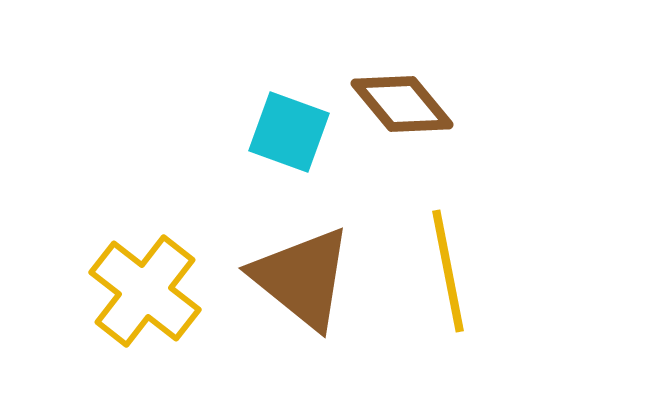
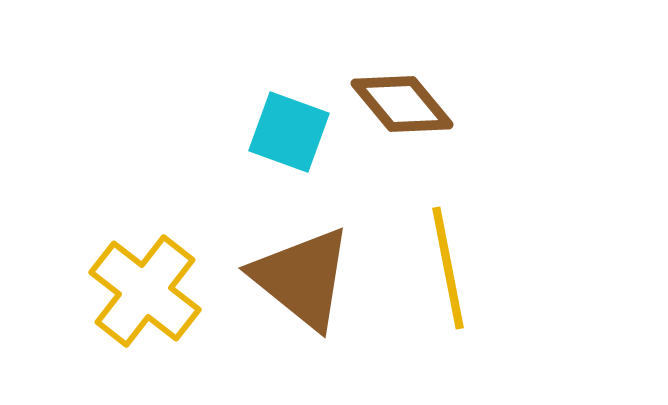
yellow line: moved 3 px up
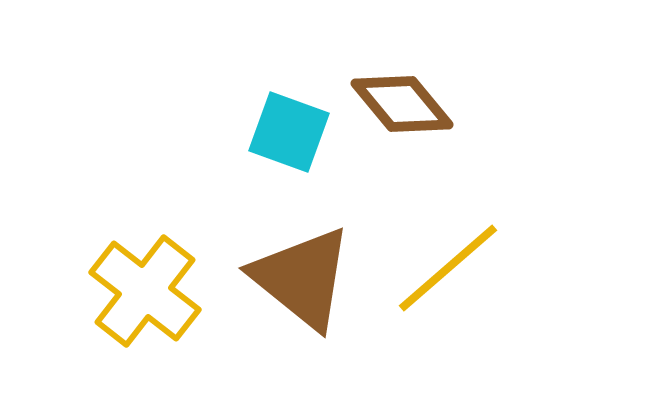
yellow line: rotated 60 degrees clockwise
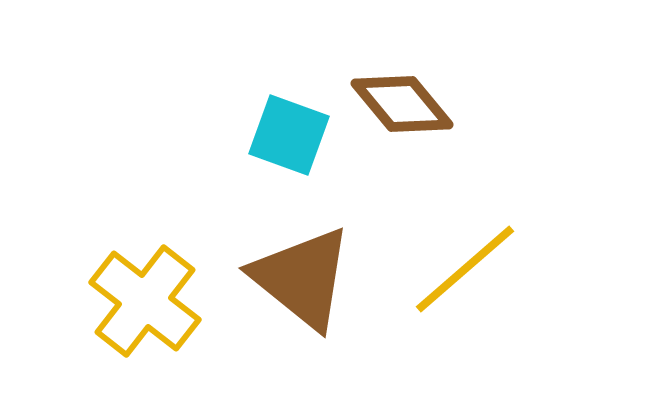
cyan square: moved 3 px down
yellow line: moved 17 px right, 1 px down
yellow cross: moved 10 px down
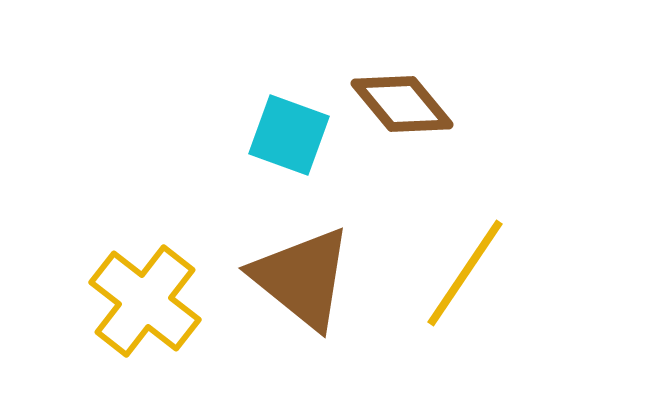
yellow line: moved 4 px down; rotated 15 degrees counterclockwise
